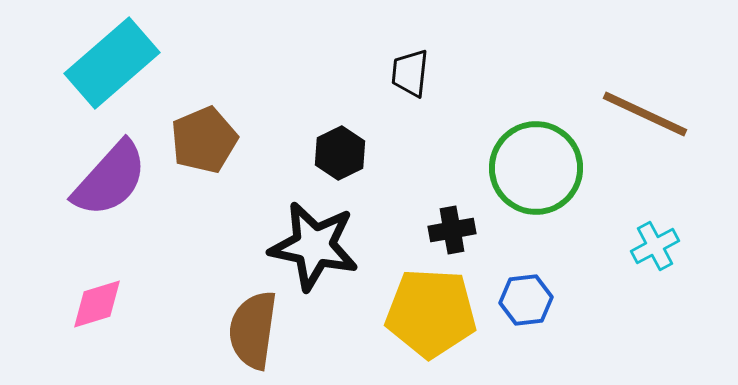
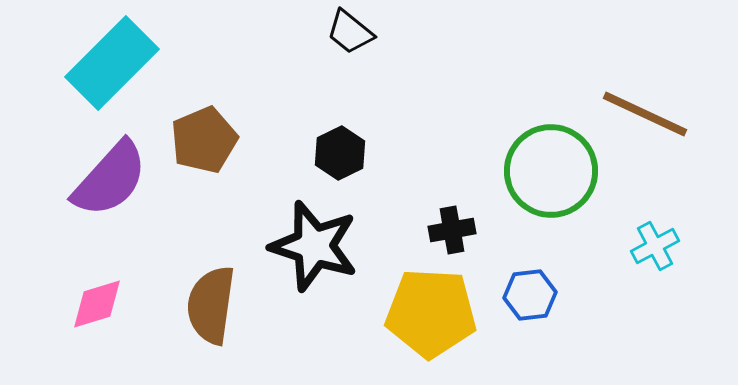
cyan rectangle: rotated 4 degrees counterclockwise
black trapezoid: moved 60 px left, 41 px up; rotated 57 degrees counterclockwise
green circle: moved 15 px right, 3 px down
black star: rotated 6 degrees clockwise
blue hexagon: moved 4 px right, 5 px up
brown semicircle: moved 42 px left, 25 px up
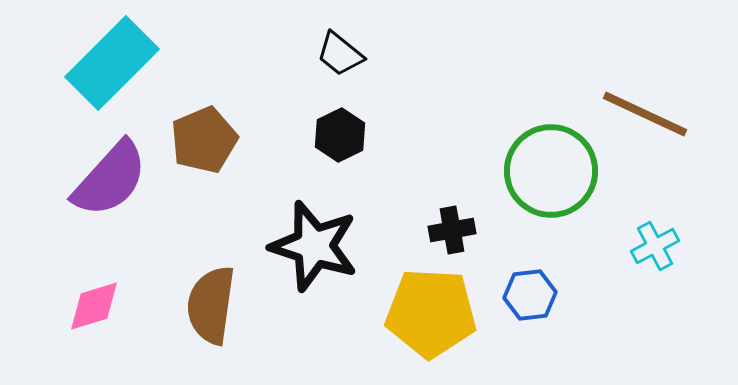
black trapezoid: moved 10 px left, 22 px down
black hexagon: moved 18 px up
pink diamond: moved 3 px left, 2 px down
